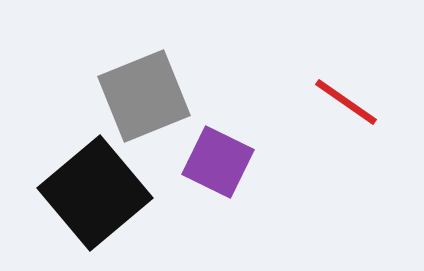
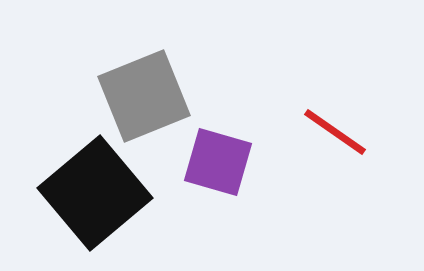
red line: moved 11 px left, 30 px down
purple square: rotated 10 degrees counterclockwise
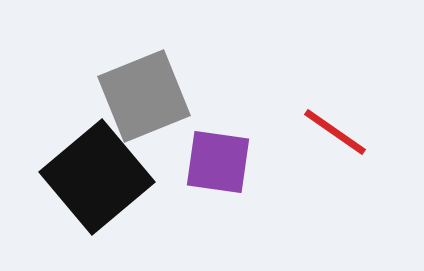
purple square: rotated 8 degrees counterclockwise
black square: moved 2 px right, 16 px up
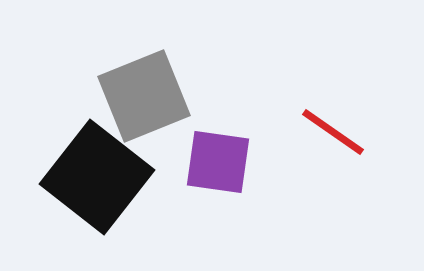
red line: moved 2 px left
black square: rotated 12 degrees counterclockwise
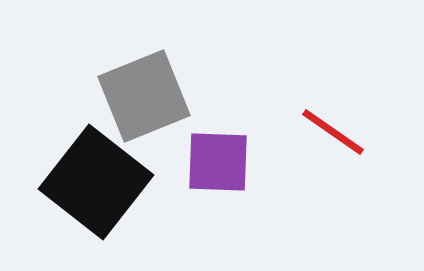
purple square: rotated 6 degrees counterclockwise
black square: moved 1 px left, 5 px down
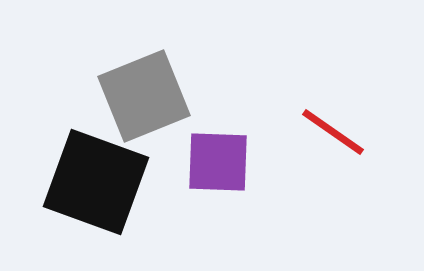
black square: rotated 18 degrees counterclockwise
